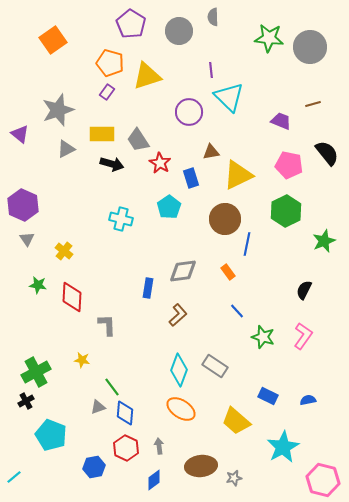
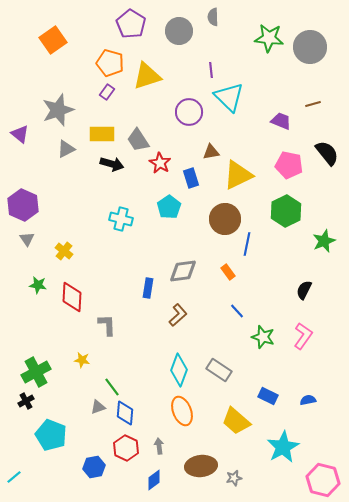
gray rectangle at (215, 366): moved 4 px right, 4 px down
orange ellipse at (181, 409): moved 1 px right, 2 px down; rotated 36 degrees clockwise
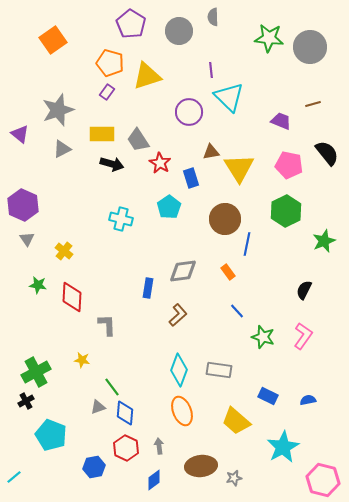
gray triangle at (66, 149): moved 4 px left
yellow triangle at (238, 175): moved 1 px right, 7 px up; rotated 36 degrees counterclockwise
gray rectangle at (219, 370): rotated 25 degrees counterclockwise
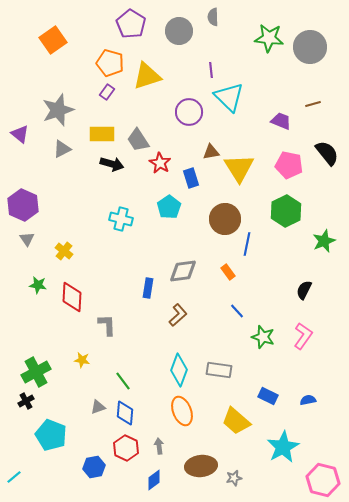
green line at (112, 387): moved 11 px right, 6 px up
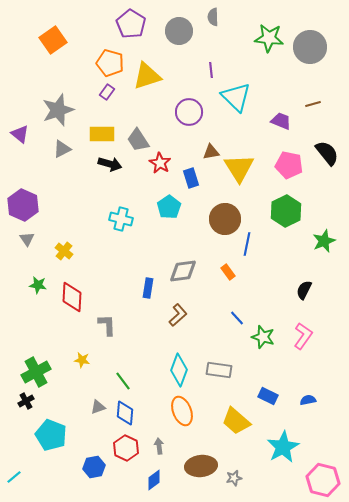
cyan triangle at (229, 97): moved 7 px right
black arrow at (112, 164): moved 2 px left
blue line at (237, 311): moved 7 px down
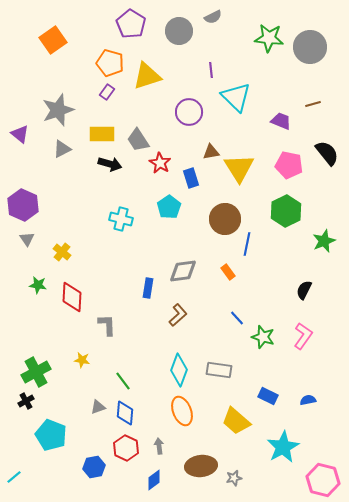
gray semicircle at (213, 17): rotated 114 degrees counterclockwise
yellow cross at (64, 251): moved 2 px left, 1 px down
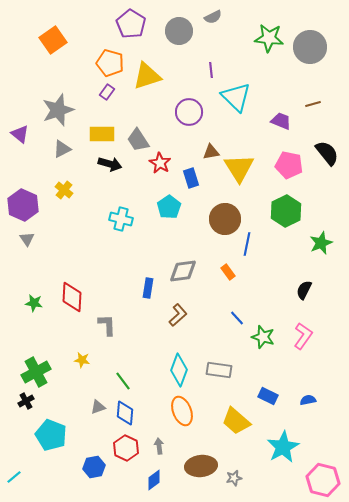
green star at (324, 241): moved 3 px left, 2 px down
yellow cross at (62, 252): moved 2 px right, 62 px up
green star at (38, 285): moved 4 px left, 18 px down
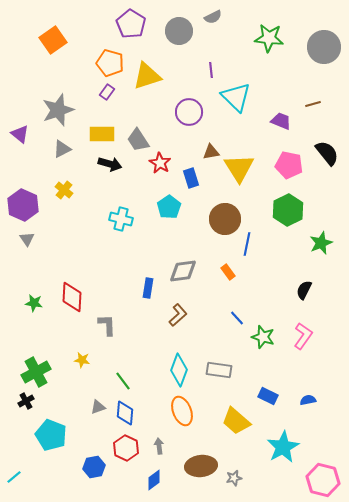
gray circle at (310, 47): moved 14 px right
green hexagon at (286, 211): moved 2 px right, 1 px up
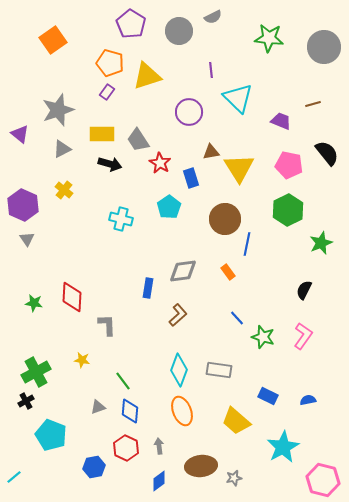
cyan triangle at (236, 97): moved 2 px right, 1 px down
blue diamond at (125, 413): moved 5 px right, 2 px up
blue diamond at (154, 480): moved 5 px right, 1 px down
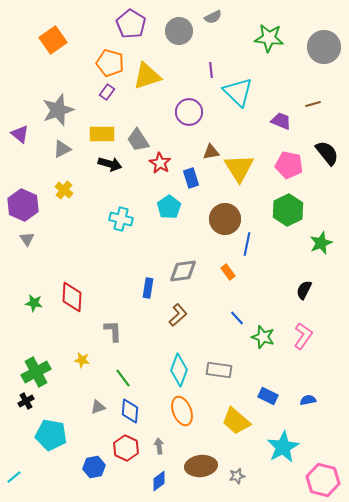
cyan triangle at (238, 98): moved 6 px up
gray L-shape at (107, 325): moved 6 px right, 6 px down
green line at (123, 381): moved 3 px up
cyan pentagon at (51, 435): rotated 12 degrees counterclockwise
gray star at (234, 478): moved 3 px right, 2 px up
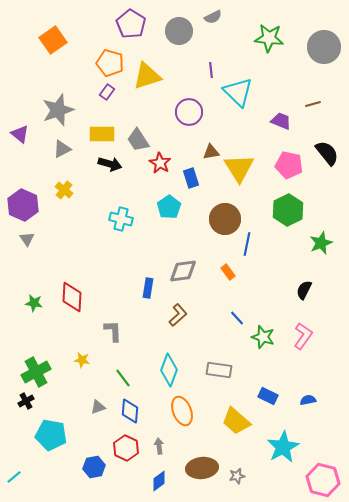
cyan diamond at (179, 370): moved 10 px left
brown ellipse at (201, 466): moved 1 px right, 2 px down
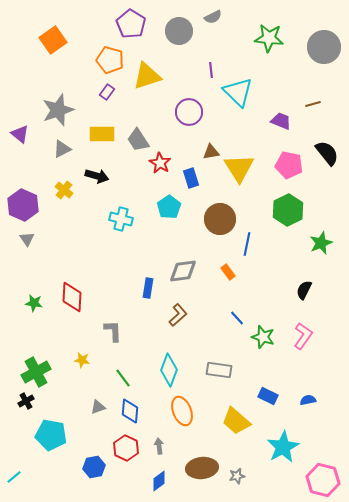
orange pentagon at (110, 63): moved 3 px up
black arrow at (110, 164): moved 13 px left, 12 px down
brown circle at (225, 219): moved 5 px left
